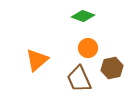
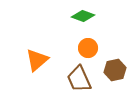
brown hexagon: moved 3 px right, 2 px down
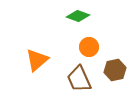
green diamond: moved 5 px left
orange circle: moved 1 px right, 1 px up
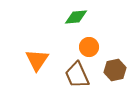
green diamond: moved 2 px left, 1 px down; rotated 25 degrees counterclockwise
orange triangle: rotated 15 degrees counterclockwise
brown trapezoid: moved 2 px left, 4 px up
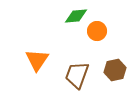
green diamond: moved 1 px up
orange circle: moved 8 px right, 16 px up
brown trapezoid: rotated 44 degrees clockwise
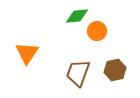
green diamond: moved 1 px right
orange triangle: moved 10 px left, 7 px up
brown trapezoid: moved 1 px right, 2 px up
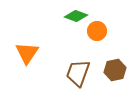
green diamond: moved 1 px left; rotated 25 degrees clockwise
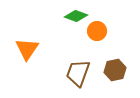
orange triangle: moved 4 px up
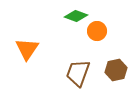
brown hexagon: moved 1 px right
